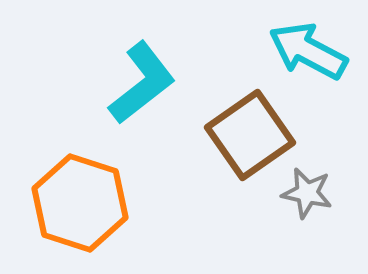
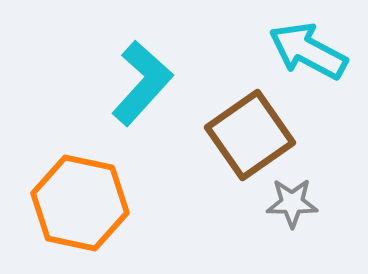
cyan L-shape: rotated 10 degrees counterclockwise
gray star: moved 15 px left, 10 px down; rotated 12 degrees counterclockwise
orange hexagon: rotated 6 degrees counterclockwise
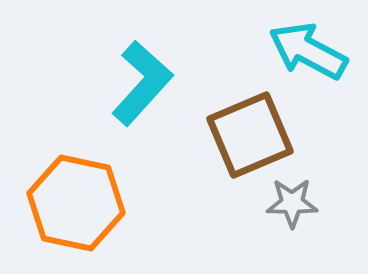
brown square: rotated 12 degrees clockwise
orange hexagon: moved 4 px left
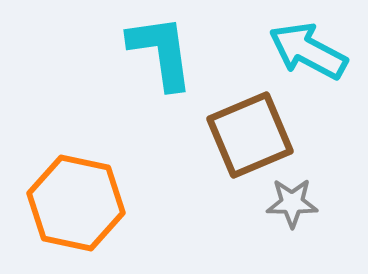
cyan L-shape: moved 19 px right, 31 px up; rotated 50 degrees counterclockwise
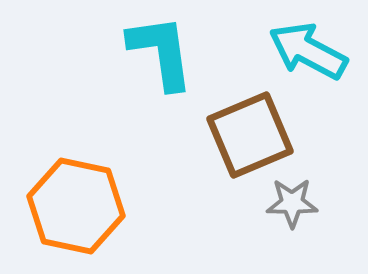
orange hexagon: moved 3 px down
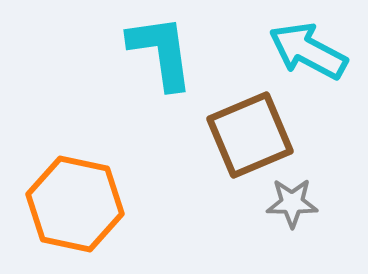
orange hexagon: moved 1 px left, 2 px up
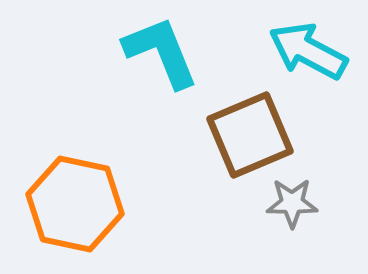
cyan L-shape: rotated 14 degrees counterclockwise
